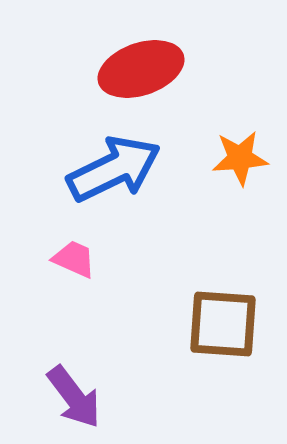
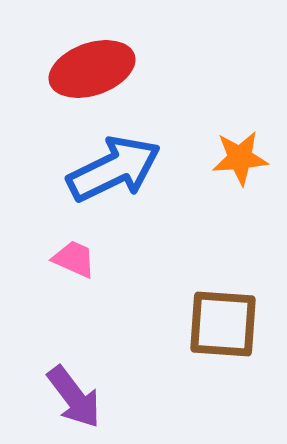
red ellipse: moved 49 px left
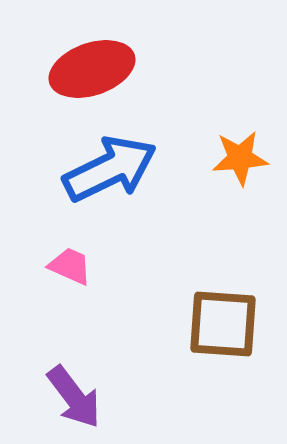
blue arrow: moved 4 px left
pink trapezoid: moved 4 px left, 7 px down
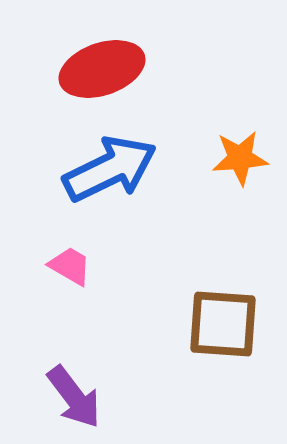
red ellipse: moved 10 px right
pink trapezoid: rotated 6 degrees clockwise
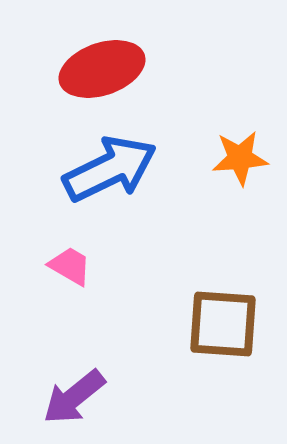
purple arrow: rotated 88 degrees clockwise
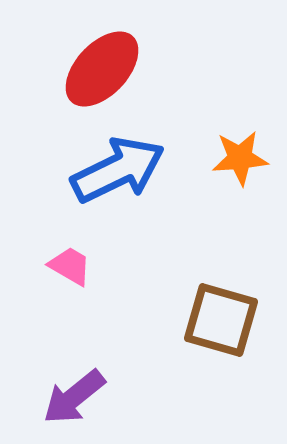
red ellipse: rotated 28 degrees counterclockwise
blue arrow: moved 8 px right, 1 px down
brown square: moved 2 px left, 4 px up; rotated 12 degrees clockwise
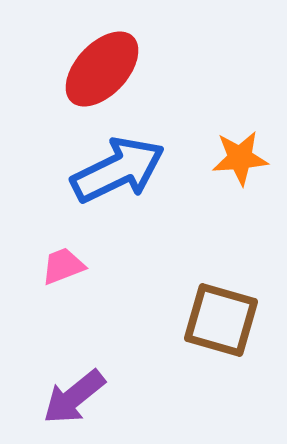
pink trapezoid: moved 7 px left; rotated 51 degrees counterclockwise
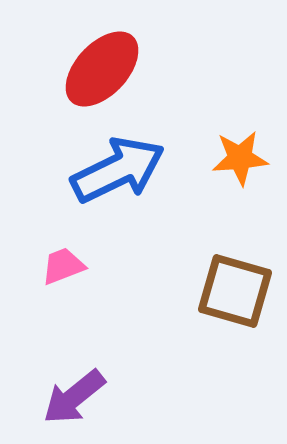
brown square: moved 14 px right, 29 px up
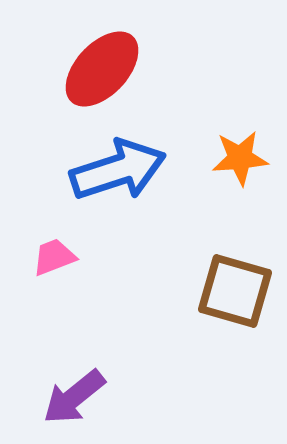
blue arrow: rotated 8 degrees clockwise
pink trapezoid: moved 9 px left, 9 px up
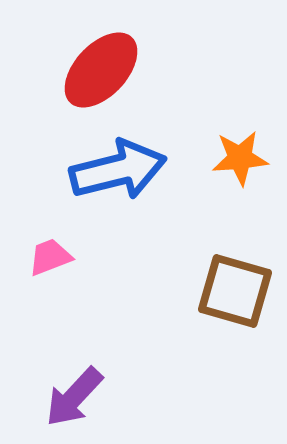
red ellipse: moved 1 px left, 1 px down
blue arrow: rotated 4 degrees clockwise
pink trapezoid: moved 4 px left
purple arrow: rotated 8 degrees counterclockwise
